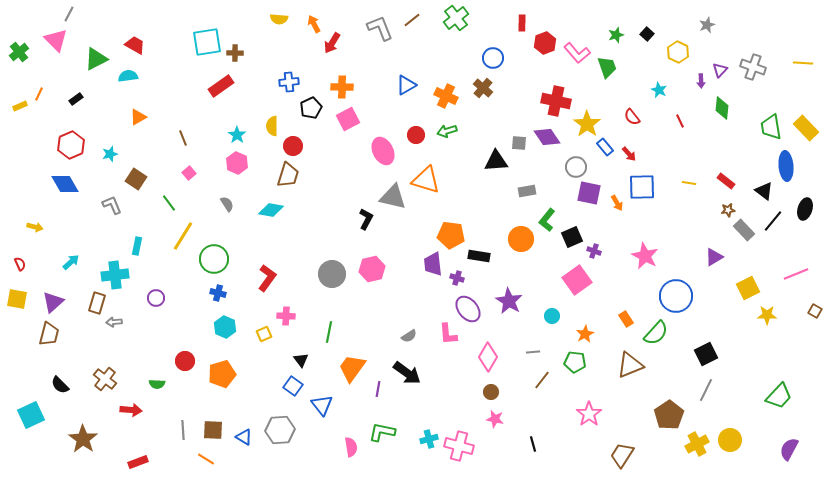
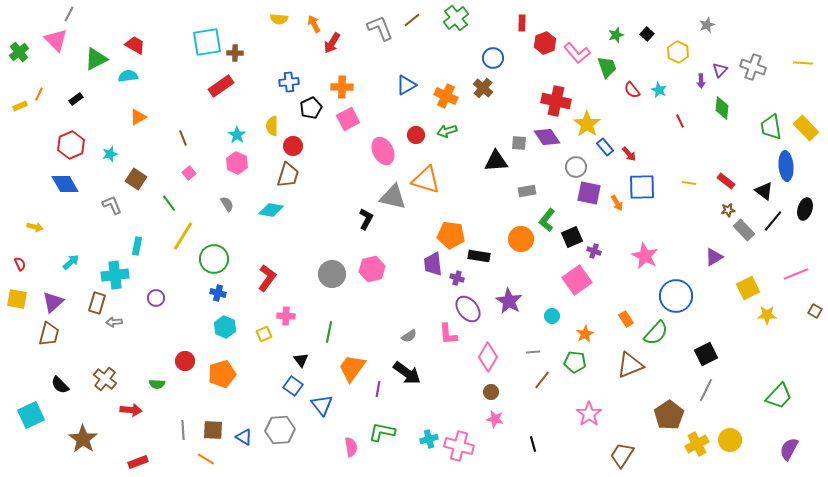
red semicircle at (632, 117): moved 27 px up
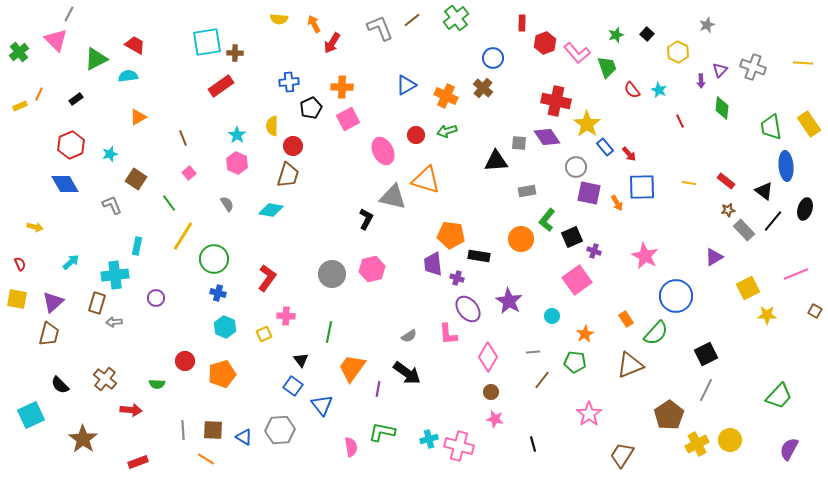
yellow rectangle at (806, 128): moved 3 px right, 4 px up; rotated 10 degrees clockwise
